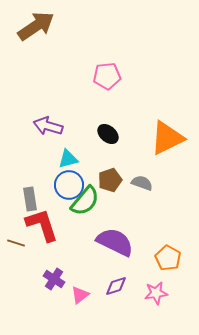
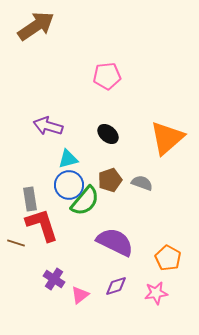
orange triangle: rotated 15 degrees counterclockwise
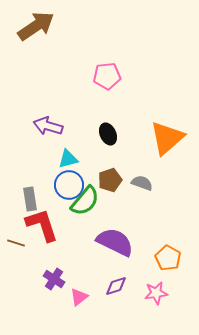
black ellipse: rotated 25 degrees clockwise
pink triangle: moved 1 px left, 2 px down
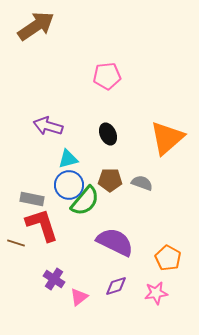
brown pentagon: rotated 20 degrees clockwise
gray rectangle: moved 2 px right; rotated 70 degrees counterclockwise
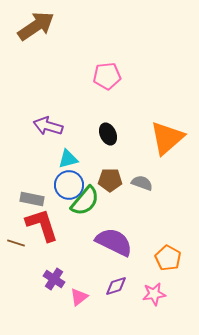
purple semicircle: moved 1 px left
pink star: moved 2 px left, 1 px down
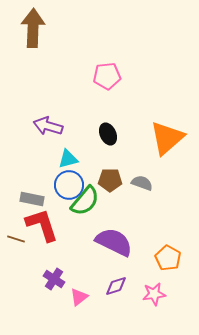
brown arrow: moved 3 px left, 2 px down; rotated 54 degrees counterclockwise
brown line: moved 4 px up
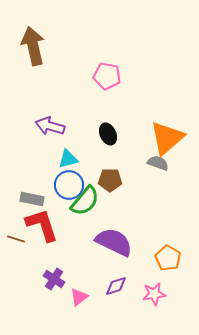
brown arrow: moved 18 px down; rotated 15 degrees counterclockwise
pink pentagon: rotated 16 degrees clockwise
purple arrow: moved 2 px right
gray semicircle: moved 16 px right, 20 px up
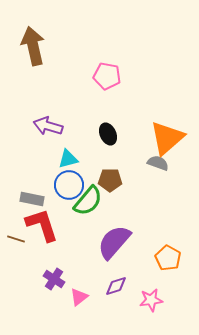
purple arrow: moved 2 px left
green semicircle: moved 3 px right
purple semicircle: rotated 75 degrees counterclockwise
pink star: moved 3 px left, 6 px down
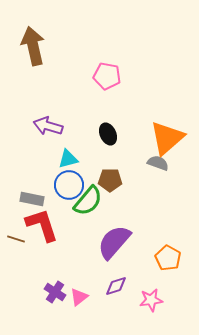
purple cross: moved 1 px right, 13 px down
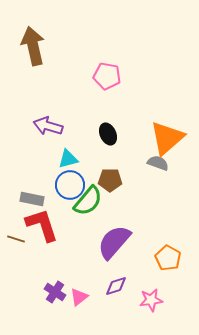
blue circle: moved 1 px right
